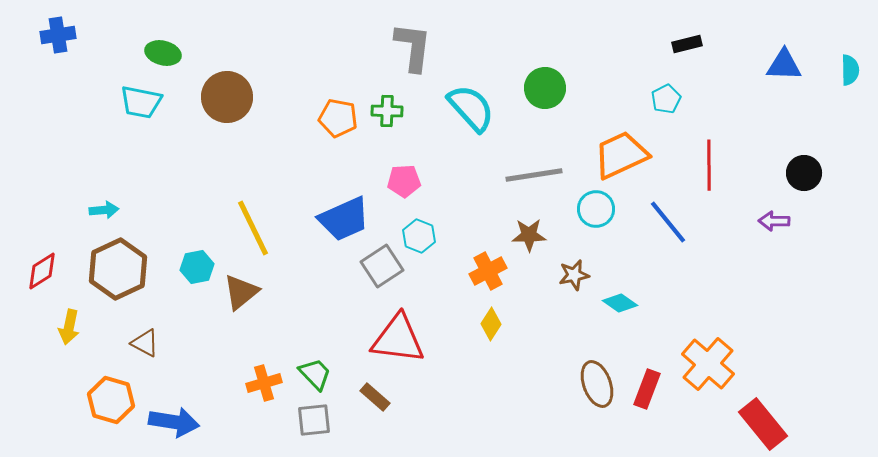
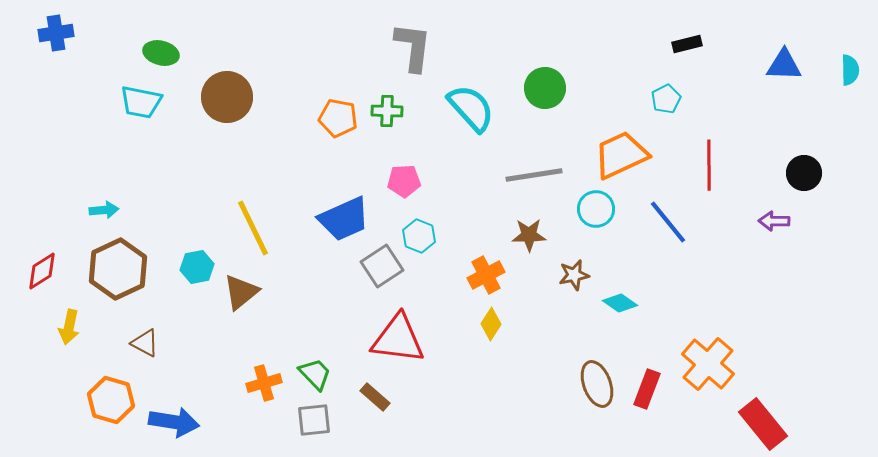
blue cross at (58, 35): moved 2 px left, 2 px up
green ellipse at (163, 53): moved 2 px left
orange cross at (488, 271): moved 2 px left, 4 px down
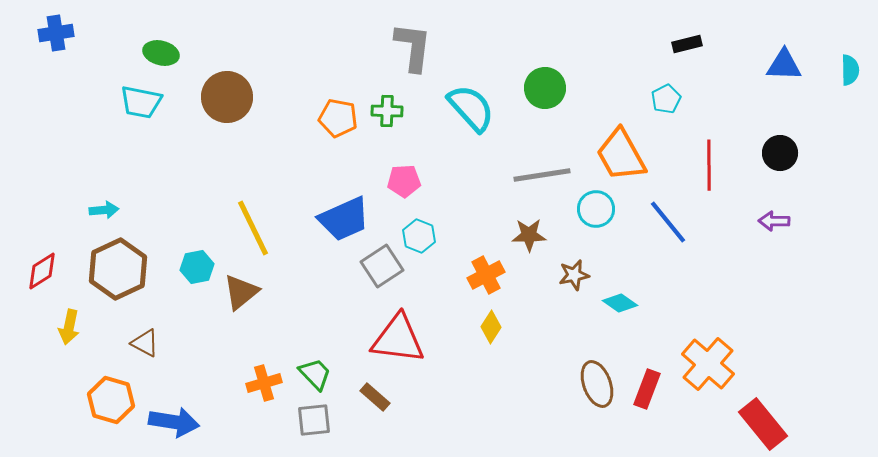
orange trapezoid at (621, 155): rotated 94 degrees counterclockwise
black circle at (804, 173): moved 24 px left, 20 px up
gray line at (534, 175): moved 8 px right
yellow diamond at (491, 324): moved 3 px down
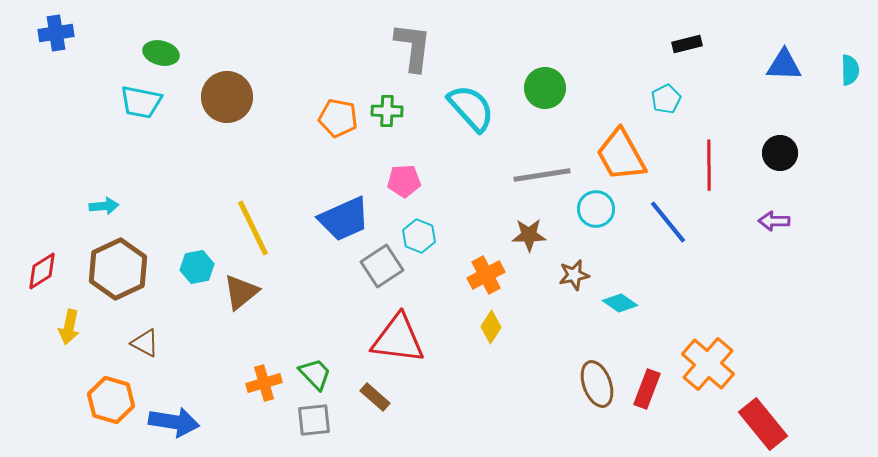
cyan arrow at (104, 210): moved 4 px up
